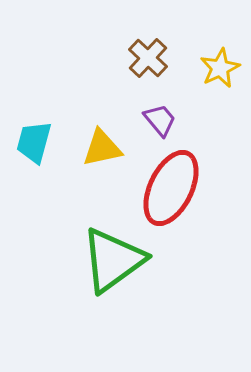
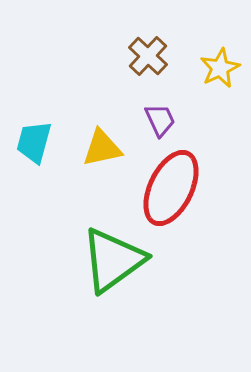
brown cross: moved 2 px up
purple trapezoid: rotated 15 degrees clockwise
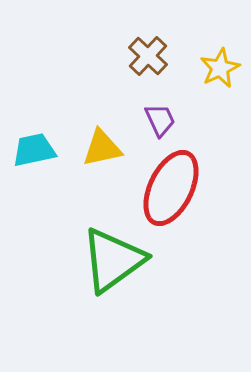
cyan trapezoid: moved 8 px down; rotated 63 degrees clockwise
